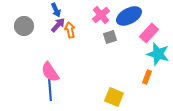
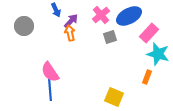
purple arrow: moved 13 px right, 4 px up
orange arrow: moved 3 px down
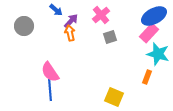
blue arrow: rotated 24 degrees counterclockwise
blue ellipse: moved 25 px right
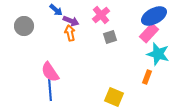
purple arrow: rotated 70 degrees clockwise
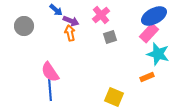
orange rectangle: rotated 48 degrees clockwise
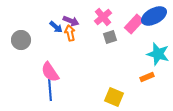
blue arrow: moved 17 px down
pink cross: moved 2 px right, 2 px down
gray circle: moved 3 px left, 14 px down
pink rectangle: moved 15 px left, 9 px up
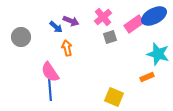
pink rectangle: rotated 12 degrees clockwise
orange arrow: moved 3 px left, 15 px down
gray circle: moved 3 px up
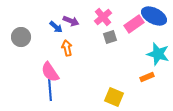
blue ellipse: rotated 55 degrees clockwise
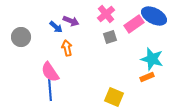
pink cross: moved 3 px right, 3 px up
cyan star: moved 6 px left, 5 px down
